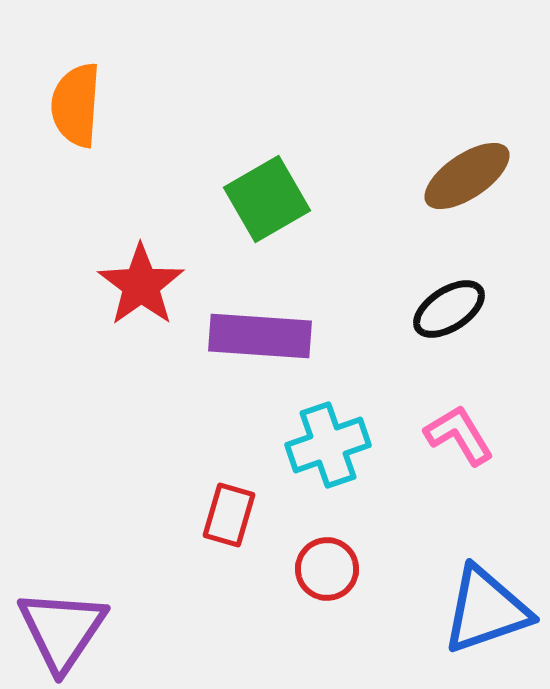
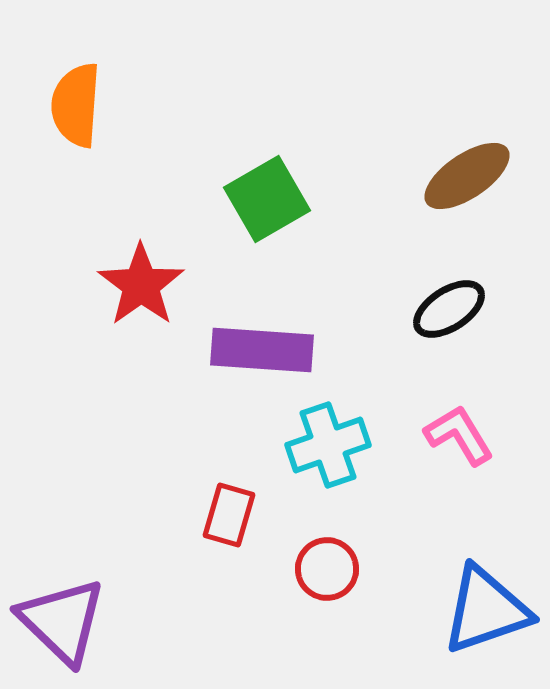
purple rectangle: moved 2 px right, 14 px down
purple triangle: moved 9 px up; rotated 20 degrees counterclockwise
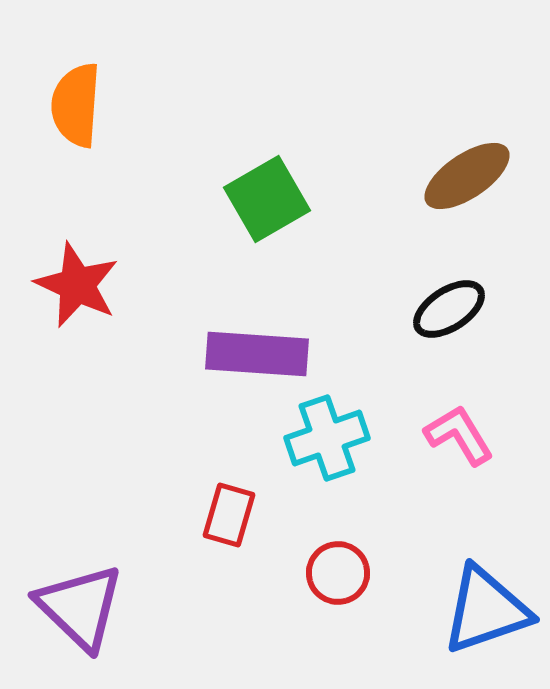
red star: moved 64 px left; rotated 12 degrees counterclockwise
purple rectangle: moved 5 px left, 4 px down
cyan cross: moved 1 px left, 7 px up
red circle: moved 11 px right, 4 px down
purple triangle: moved 18 px right, 14 px up
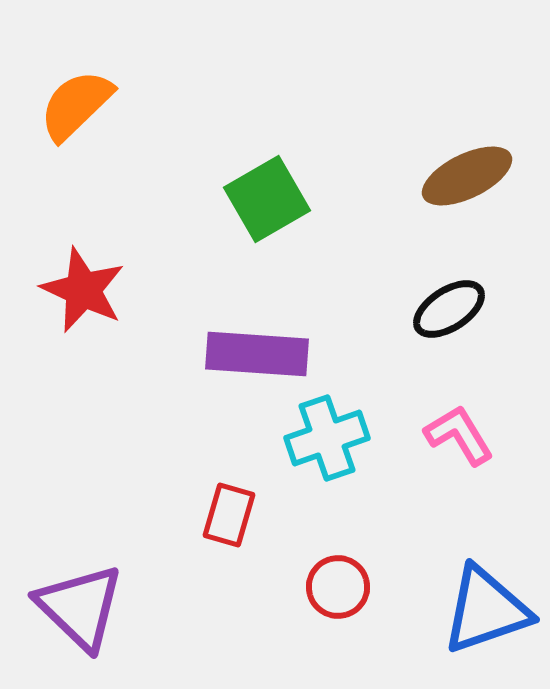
orange semicircle: rotated 42 degrees clockwise
brown ellipse: rotated 8 degrees clockwise
red star: moved 6 px right, 5 px down
red circle: moved 14 px down
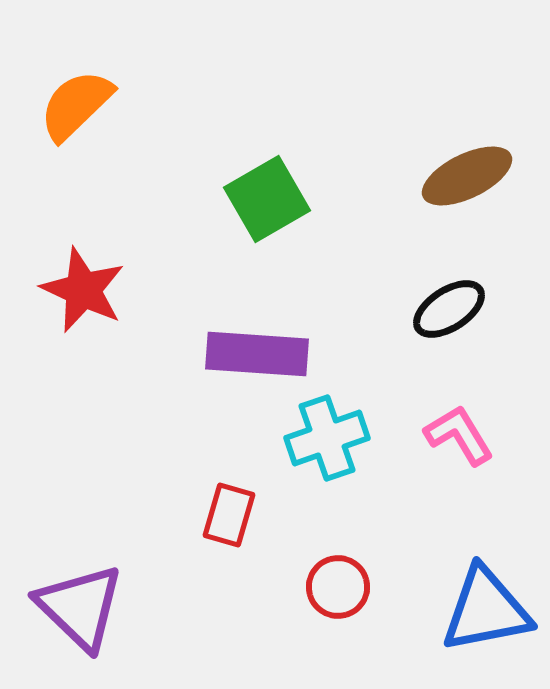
blue triangle: rotated 8 degrees clockwise
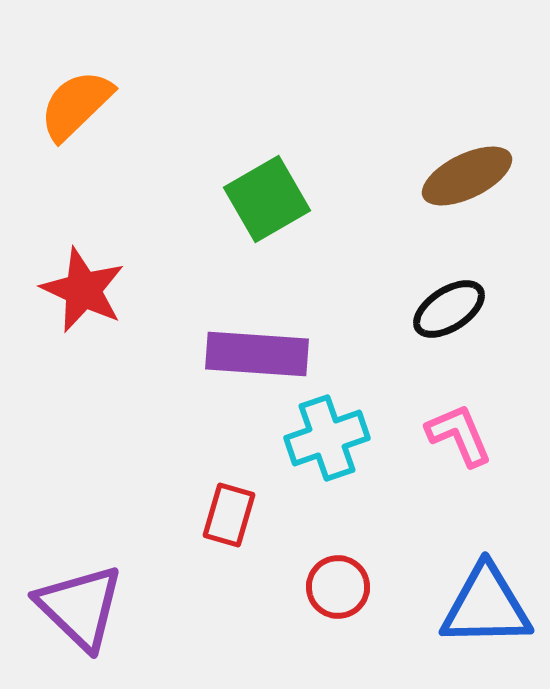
pink L-shape: rotated 8 degrees clockwise
blue triangle: moved 4 px up; rotated 10 degrees clockwise
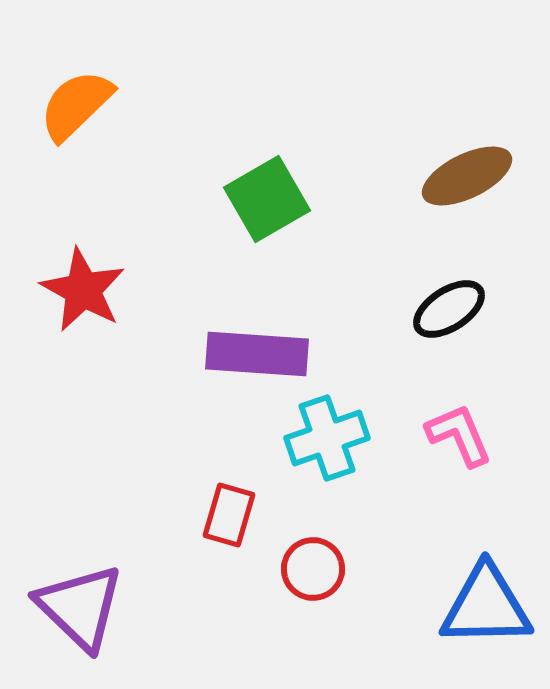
red star: rotated 4 degrees clockwise
red circle: moved 25 px left, 18 px up
